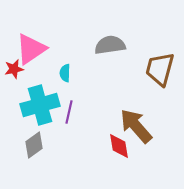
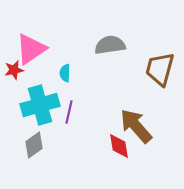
red star: moved 1 px down
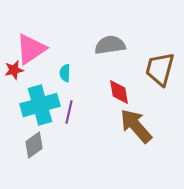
red diamond: moved 54 px up
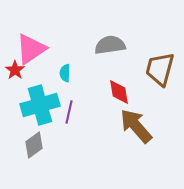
red star: moved 1 px right; rotated 24 degrees counterclockwise
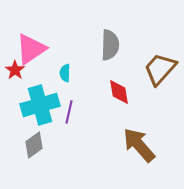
gray semicircle: rotated 100 degrees clockwise
brown trapezoid: rotated 27 degrees clockwise
brown arrow: moved 3 px right, 19 px down
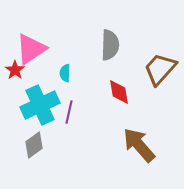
cyan cross: rotated 9 degrees counterclockwise
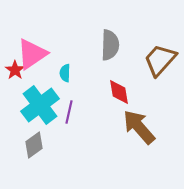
pink triangle: moved 1 px right, 5 px down
brown trapezoid: moved 9 px up
cyan cross: rotated 12 degrees counterclockwise
brown arrow: moved 18 px up
